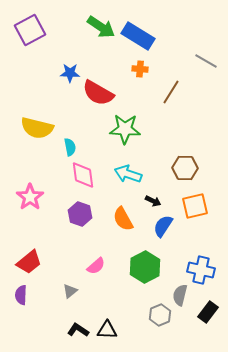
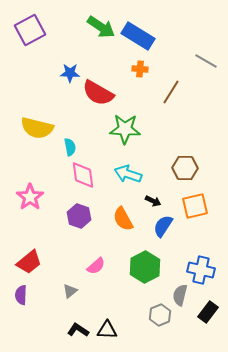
purple hexagon: moved 1 px left, 2 px down
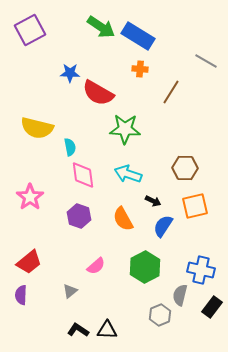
black rectangle: moved 4 px right, 5 px up
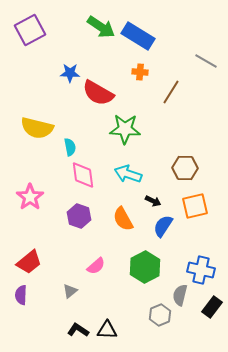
orange cross: moved 3 px down
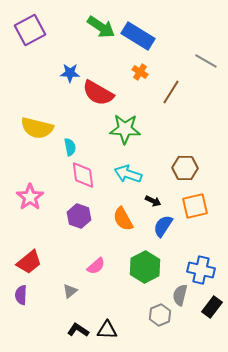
orange cross: rotated 28 degrees clockwise
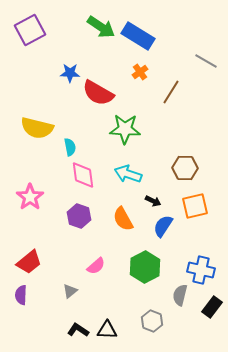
orange cross: rotated 21 degrees clockwise
gray hexagon: moved 8 px left, 6 px down; rotated 15 degrees counterclockwise
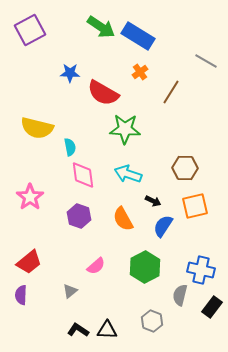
red semicircle: moved 5 px right
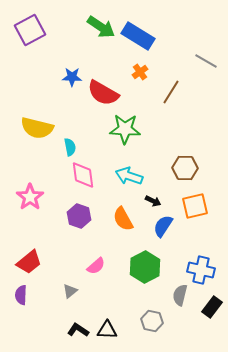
blue star: moved 2 px right, 4 px down
cyan arrow: moved 1 px right, 2 px down
gray hexagon: rotated 10 degrees counterclockwise
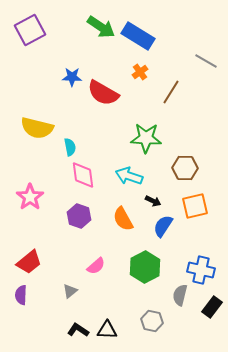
green star: moved 21 px right, 9 px down
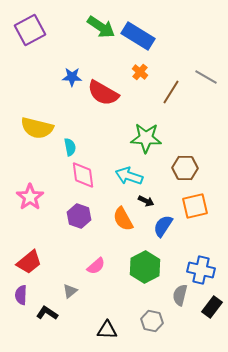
gray line: moved 16 px down
orange cross: rotated 14 degrees counterclockwise
black arrow: moved 7 px left
black L-shape: moved 31 px left, 17 px up
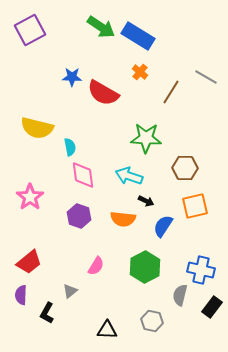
orange semicircle: rotated 55 degrees counterclockwise
pink semicircle: rotated 18 degrees counterclockwise
black L-shape: rotated 95 degrees counterclockwise
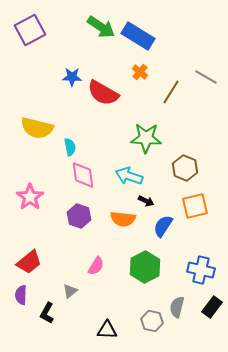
brown hexagon: rotated 20 degrees clockwise
gray semicircle: moved 3 px left, 12 px down
